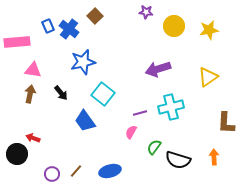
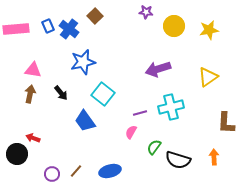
pink rectangle: moved 1 px left, 13 px up
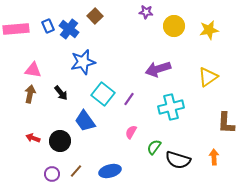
purple line: moved 11 px left, 14 px up; rotated 40 degrees counterclockwise
black circle: moved 43 px right, 13 px up
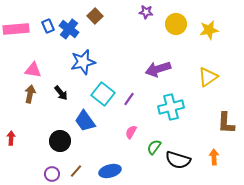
yellow circle: moved 2 px right, 2 px up
red arrow: moved 22 px left; rotated 72 degrees clockwise
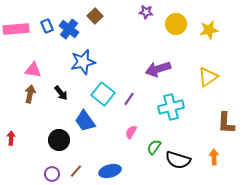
blue rectangle: moved 1 px left
black circle: moved 1 px left, 1 px up
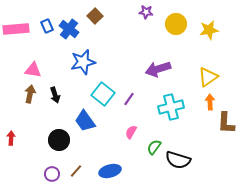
black arrow: moved 6 px left, 2 px down; rotated 21 degrees clockwise
orange arrow: moved 4 px left, 55 px up
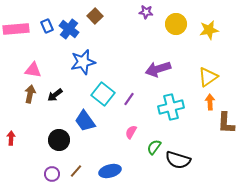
black arrow: rotated 70 degrees clockwise
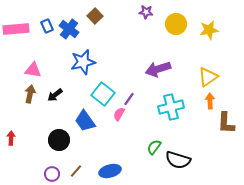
orange arrow: moved 1 px up
pink semicircle: moved 12 px left, 18 px up
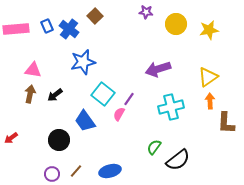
red arrow: rotated 128 degrees counterclockwise
black semicircle: rotated 55 degrees counterclockwise
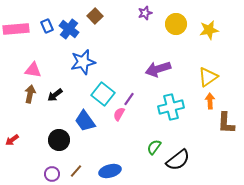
purple star: moved 1 px left, 1 px down; rotated 24 degrees counterclockwise
red arrow: moved 1 px right, 2 px down
